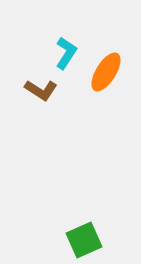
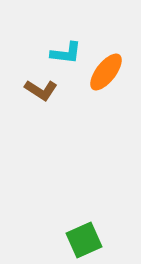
cyan L-shape: rotated 64 degrees clockwise
orange ellipse: rotated 6 degrees clockwise
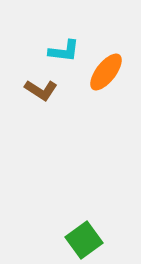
cyan L-shape: moved 2 px left, 2 px up
green square: rotated 12 degrees counterclockwise
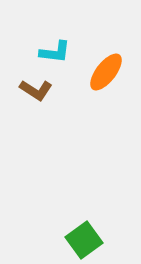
cyan L-shape: moved 9 px left, 1 px down
brown L-shape: moved 5 px left
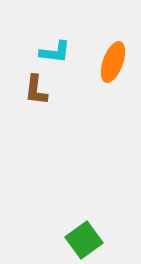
orange ellipse: moved 7 px right, 10 px up; rotated 18 degrees counterclockwise
brown L-shape: rotated 64 degrees clockwise
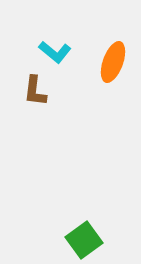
cyan L-shape: rotated 32 degrees clockwise
brown L-shape: moved 1 px left, 1 px down
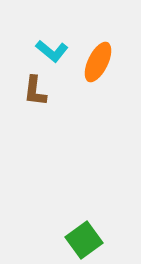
cyan L-shape: moved 3 px left, 1 px up
orange ellipse: moved 15 px left; rotated 6 degrees clockwise
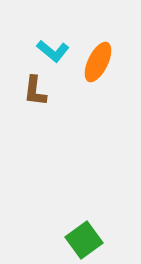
cyan L-shape: moved 1 px right
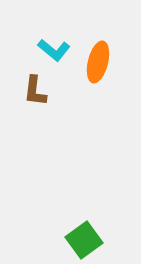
cyan L-shape: moved 1 px right, 1 px up
orange ellipse: rotated 12 degrees counterclockwise
